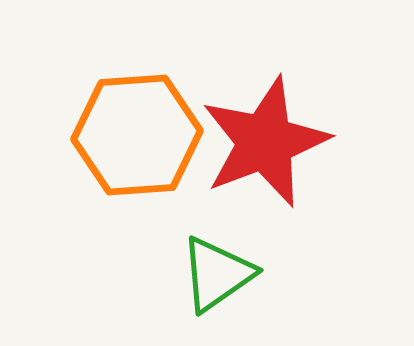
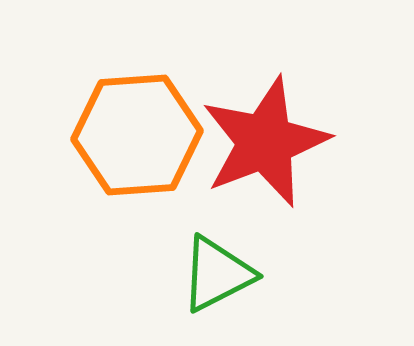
green triangle: rotated 8 degrees clockwise
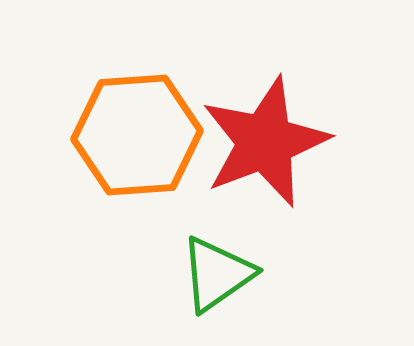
green triangle: rotated 8 degrees counterclockwise
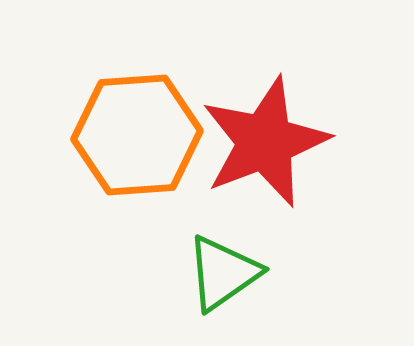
green triangle: moved 6 px right, 1 px up
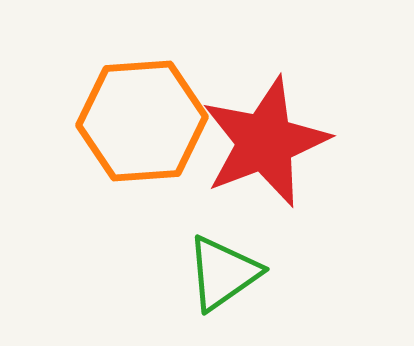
orange hexagon: moved 5 px right, 14 px up
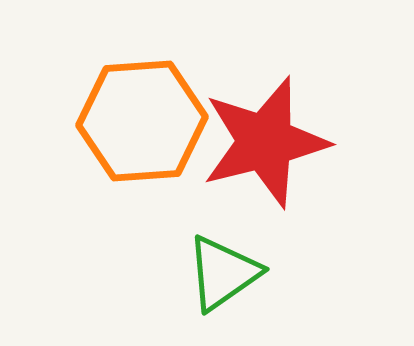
red star: rotated 7 degrees clockwise
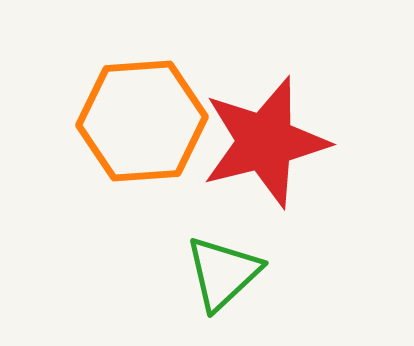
green triangle: rotated 8 degrees counterclockwise
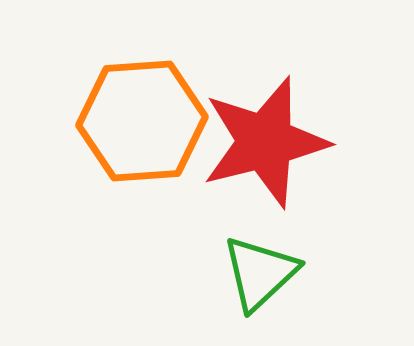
green triangle: moved 37 px right
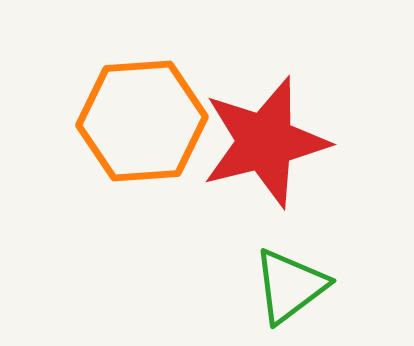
green triangle: moved 30 px right, 13 px down; rotated 6 degrees clockwise
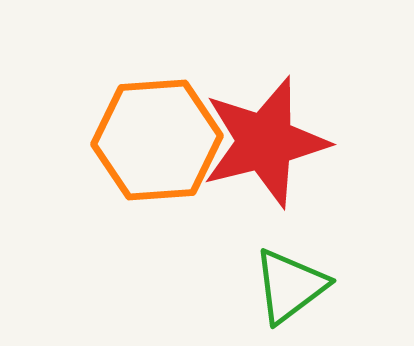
orange hexagon: moved 15 px right, 19 px down
